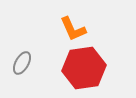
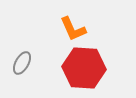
red hexagon: rotated 12 degrees clockwise
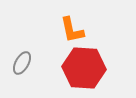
orange L-shape: moved 1 px left, 1 px down; rotated 12 degrees clockwise
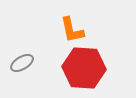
gray ellipse: rotated 30 degrees clockwise
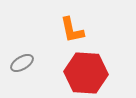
red hexagon: moved 2 px right, 5 px down
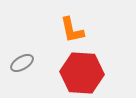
red hexagon: moved 4 px left
